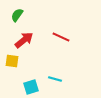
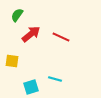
red arrow: moved 7 px right, 6 px up
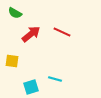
green semicircle: moved 2 px left, 2 px up; rotated 96 degrees counterclockwise
red line: moved 1 px right, 5 px up
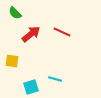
green semicircle: rotated 16 degrees clockwise
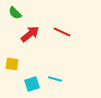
red arrow: moved 1 px left
yellow square: moved 3 px down
cyan square: moved 1 px right, 3 px up
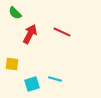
red arrow: rotated 24 degrees counterclockwise
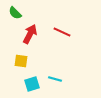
yellow square: moved 9 px right, 3 px up
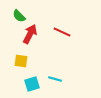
green semicircle: moved 4 px right, 3 px down
